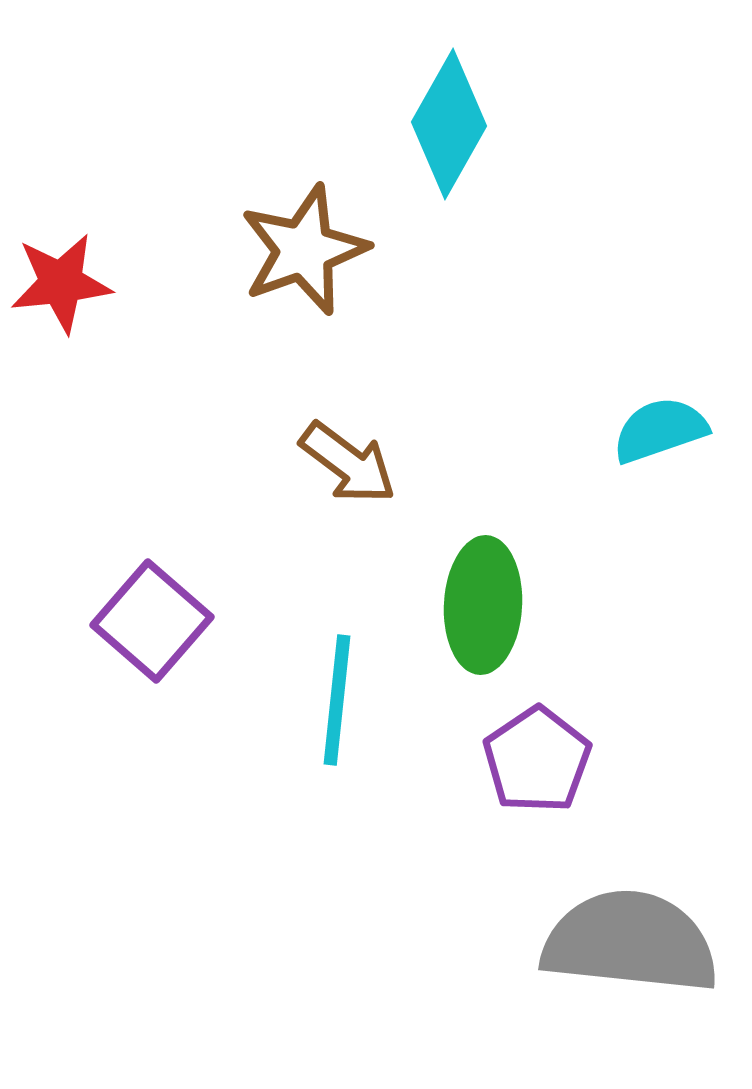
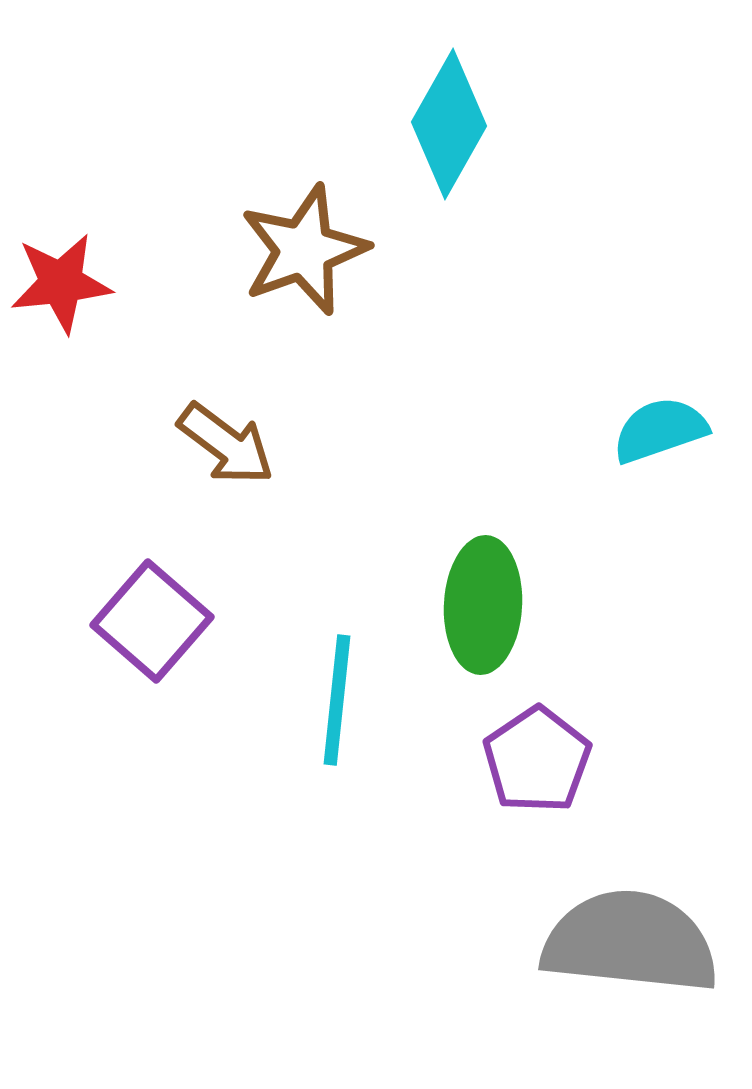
brown arrow: moved 122 px left, 19 px up
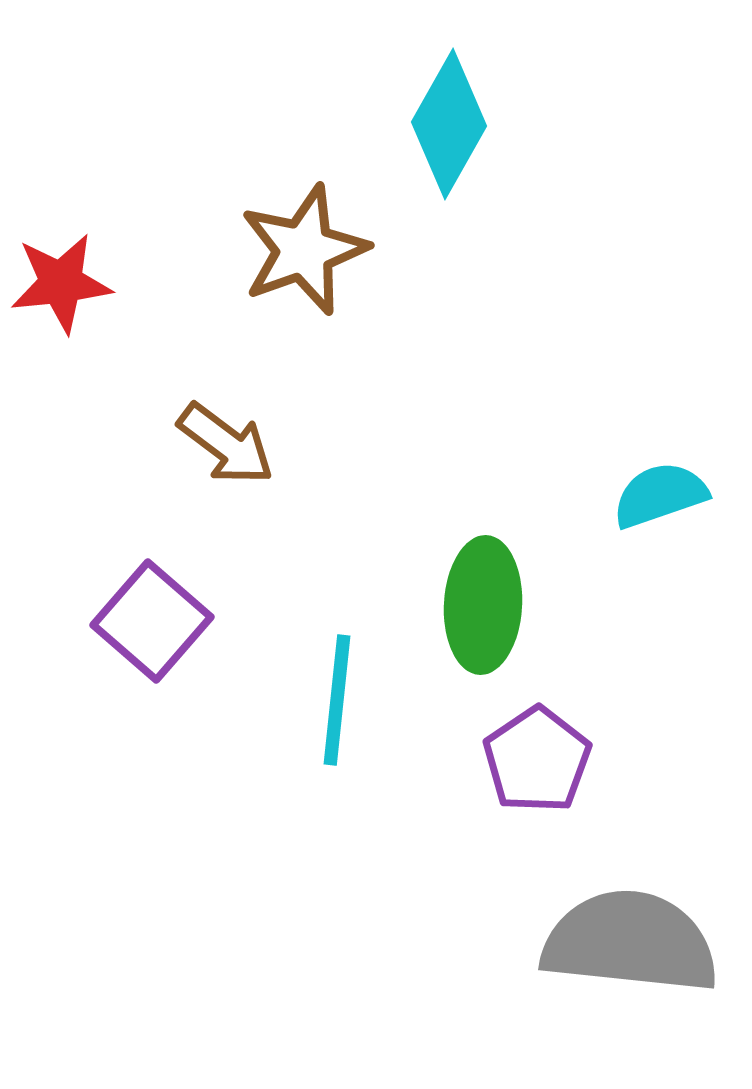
cyan semicircle: moved 65 px down
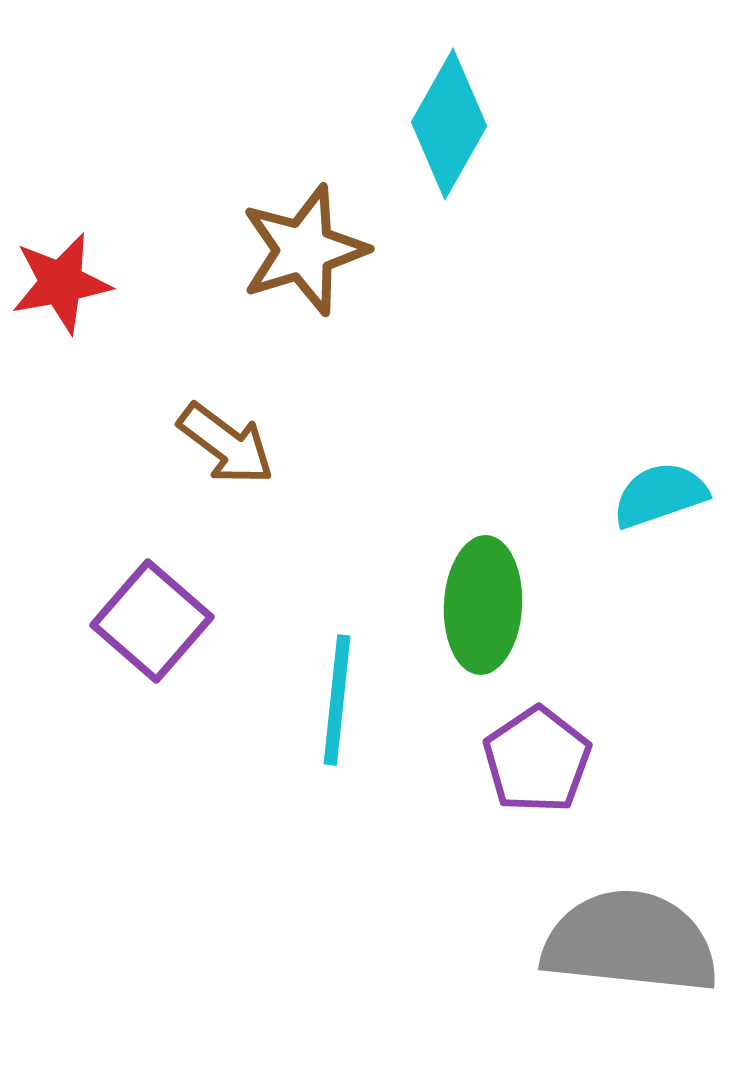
brown star: rotated 3 degrees clockwise
red star: rotated 4 degrees counterclockwise
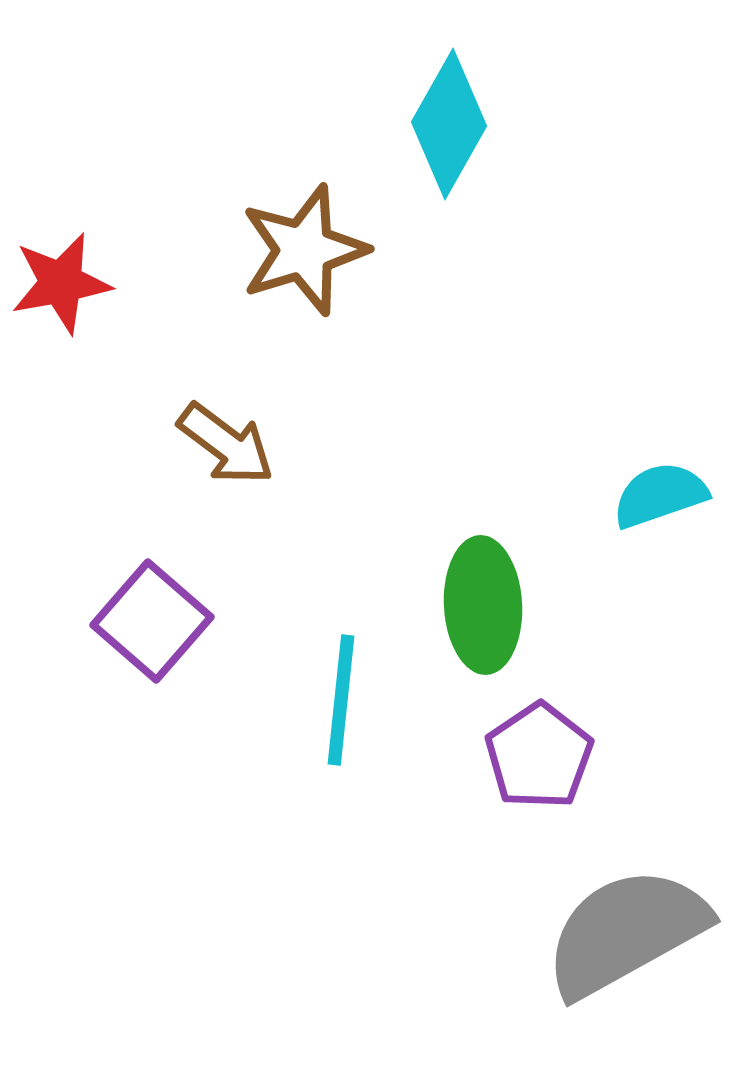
green ellipse: rotated 6 degrees counterclockwise
cyan line: moved 4 px right
purple pentagon: moved 2 px right, 4 px up
gray semicircle: moved 4 px left, 10 px up; rotated 35 degrees counterclockwise
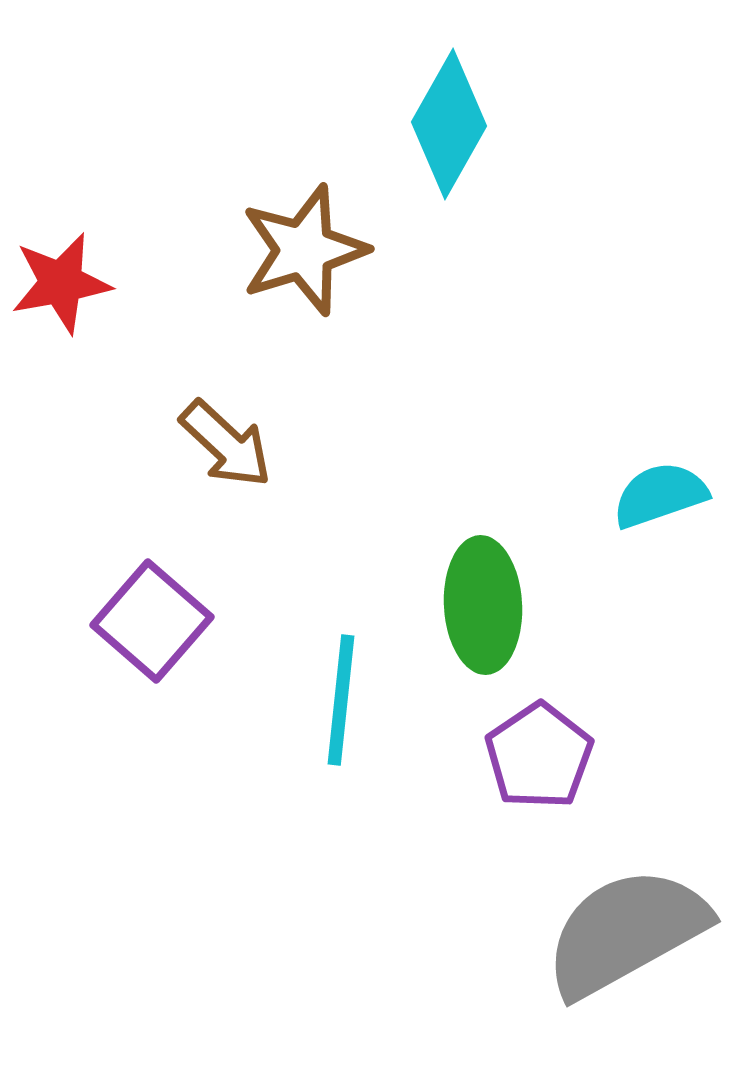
brown arrow: rotated 6 degrees clockwise
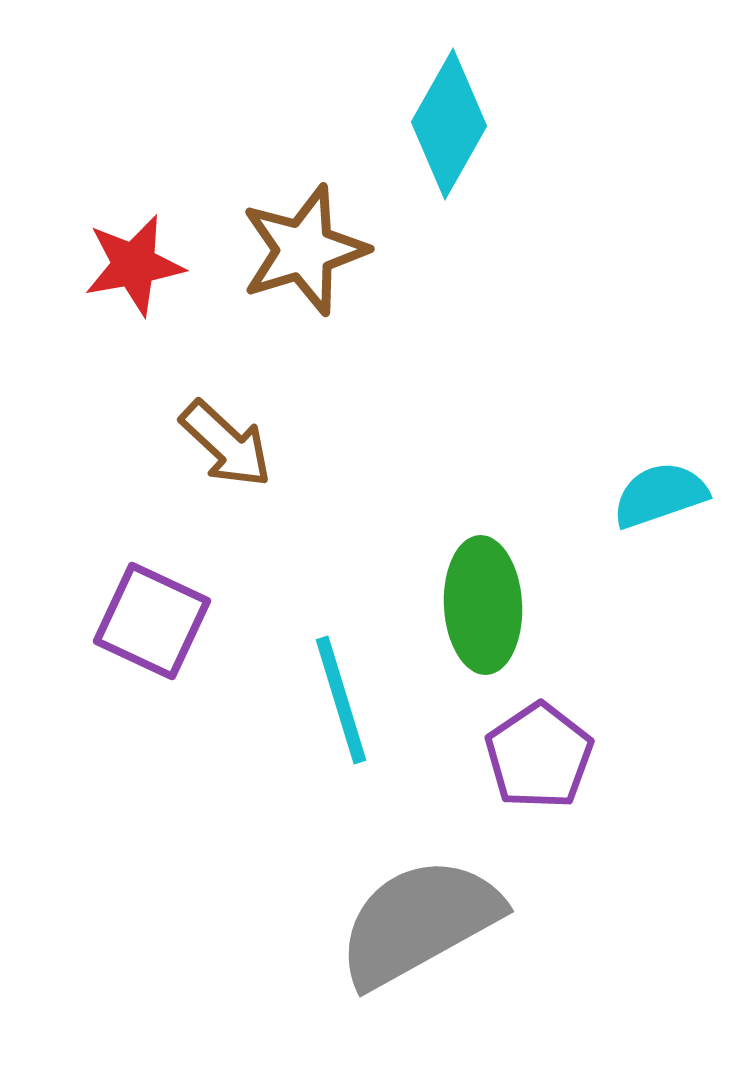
red star: moved 73 px right, 18 px up
purple square: rotated 16 degrees counterclockwise
cyan line: rotated 23 degrees counterclockwise
gray semicircle: moved 207 px left, 10 px up
